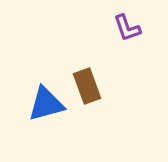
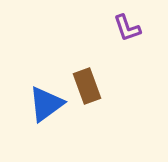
blue triangle: rotated 21 degrees counterclockwise
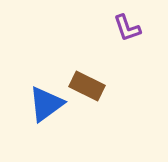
brown rectangle: rotated 44 degrees counterclockwise
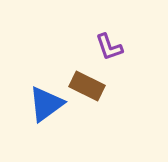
purple L-shape: moved 18 px left, 19 px down
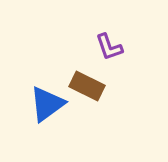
blue triangle: moved 1 px right
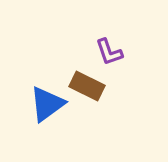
purple L-shape: moved 5 px down
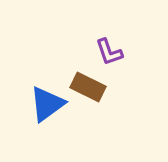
brown rectangle: moved 1 px right, 1 px down
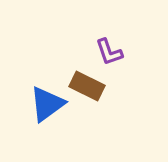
brown rectangle: moved 1 px left, 1 px up
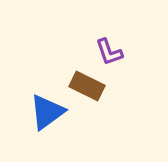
blue triangle: moved 8 px down
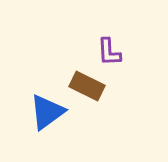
purple L-shape: rotated 16 degrees clockwise
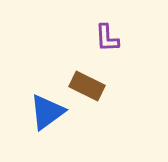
purple L-shape: moved 2 px left, 14 px up
